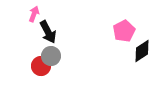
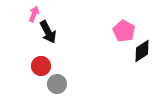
pink pentagon: rotated 15 degrees counterclockwise
gray circle: moved 6 px right, 28 px down
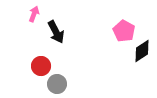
black arrow: moved 8 px right
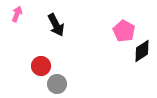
pink arrow: moved 17 px left
black arrow: moved 7 px up
